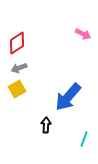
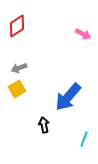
red diamond: moved 17 px up
black arrow: moved 2 px left; rotated 14 degrees counterclockwise
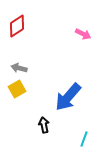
gray arrow: rotated 35 degrees clockwise
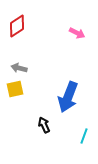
pink arrow: moved 6 px left, 1 px up
yellow square: moved 2 px left; rotated 18 degrees clockwise
blue arrow: rotated 20 degrees counterclockwise
black arrow: rotated 14 degrees counterclockwise
cyan line: moved 3 px up
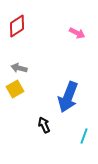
yellow square: rotated 18 degrees counterclockwise
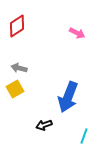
black arrow: rotated 84 degrees counterclockwise
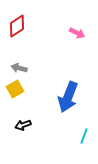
black arrow: moved 21 px left
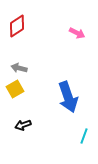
blue arrow: rotated 40 degrees counterclockwise
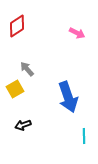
gray arrow: moved 8 px right, 1 px down; rotated 35 degrees clockwise
cyan line: rotated 21 degrees counterclockwise
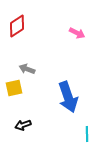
gray arrow: rotated 28 degrees counterclockwise
yellow square: moved 1 px left, 1 px up; rotated 18 degrees clockwise
cyan line: moved 3 px right, 2 px up
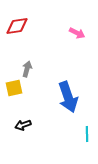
red diamond: rotated 25 degrees clockwise
gray arrow: rotated 84 degrees clockwise
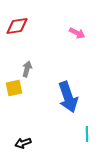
black arrow: moved 18 px down
